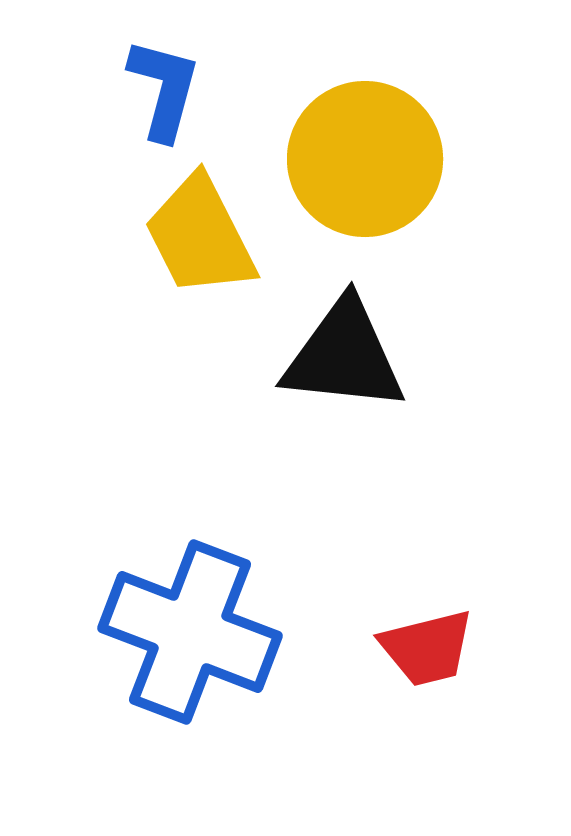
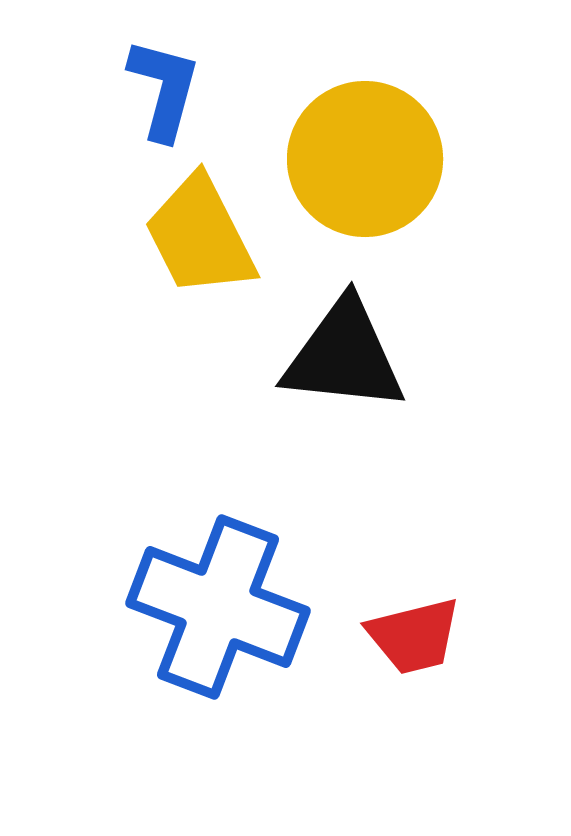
blue cross: moved 28 px right, 25 px up
red trapezoid: moved 13 px left, 12 px up
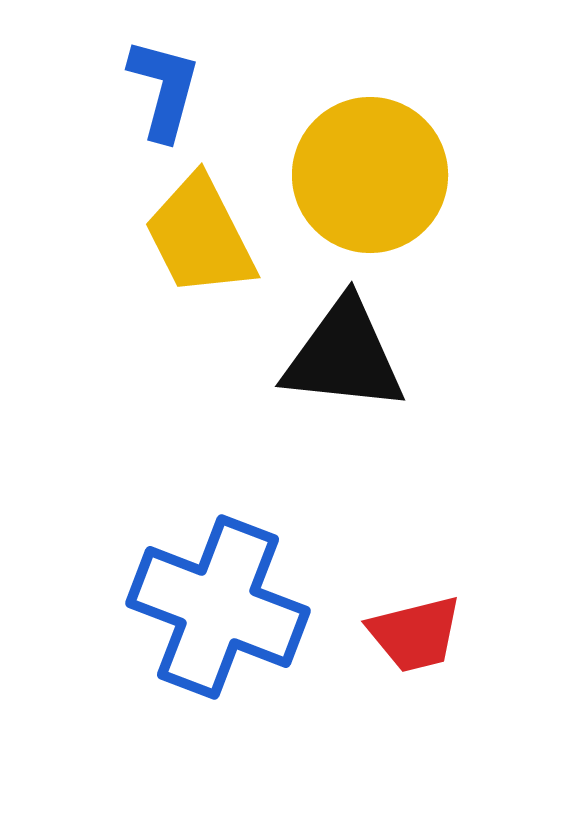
yellow circle: moved 5 px right, 16 px down
red trapezoid: moved 1 px right, 2 px up
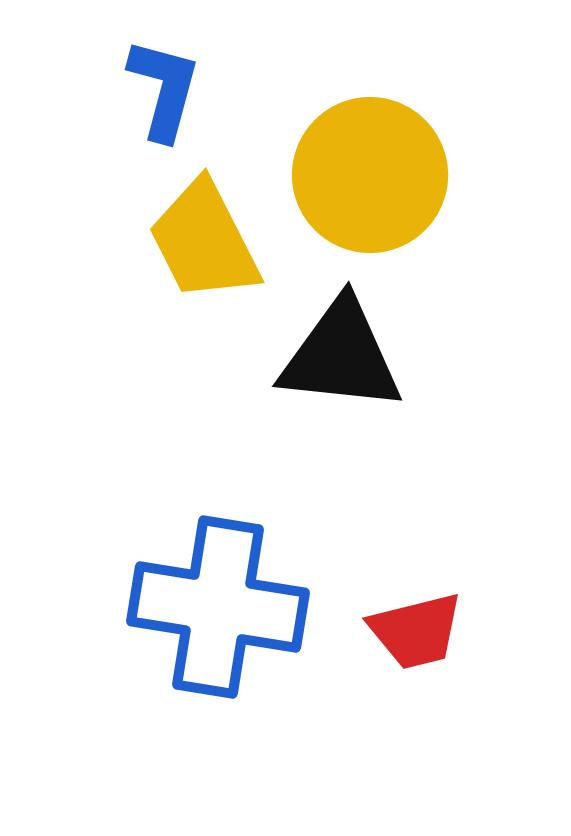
yellow trapezoid: moved 4 px right, 5 px down
black triangle: moved 3 px left
blue cross: rotated 12 degrees counterclockwise
red trapezoid: moved 1 px right, 3 px up
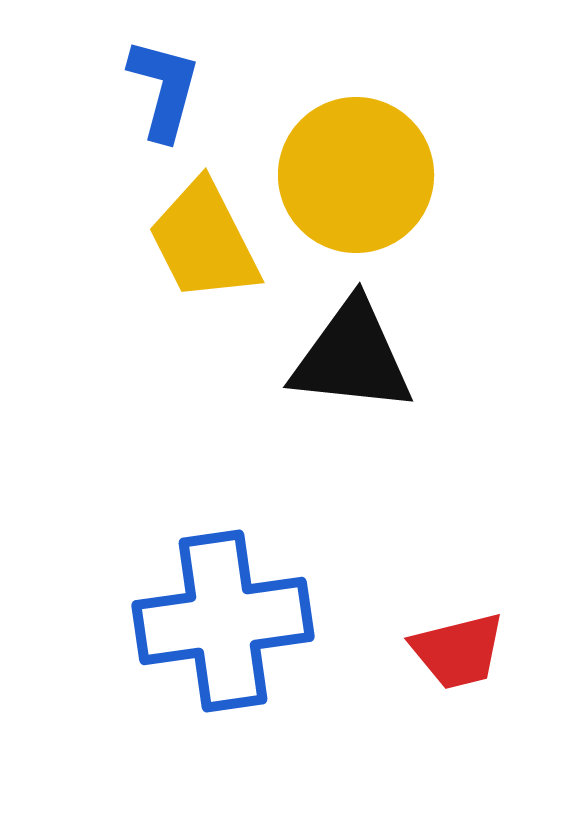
yellow circle: moved 14 px left
black triangle: moved 11 px right, 1 px down
blue cross: moved 5 px right, 14 px down; rotated 17 degrees counterclockwise
red trapezoid: moved 42 px right, 20 px down
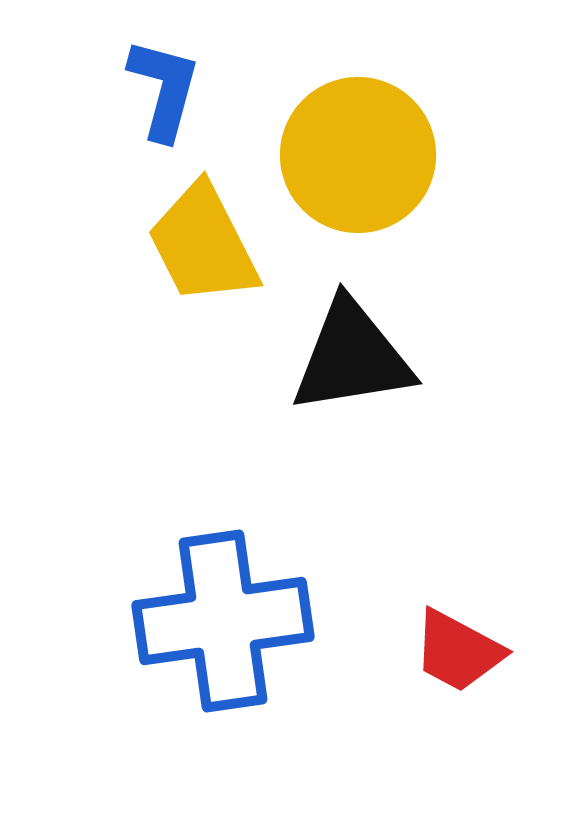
yellow circle: moved 2 px right, 20 px up
yellow trapezoid: moved 1 px left, 3 px down
black triangle: rotated 15 degrees counterclockwise
red trapezoid: rotated 42 degrees clockwise
